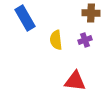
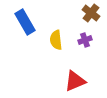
brown cross: rotated 36 degrees clockwise
blue rectangle: moved 4 px down
red triangle: rotated 30 degrees counterclockwise
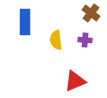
blue rectangle: rotated 30 degrees clockwise
purple cross: rotated 24 degrees clockwise
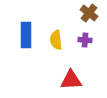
brown cross: moved 2 px left
blue rectangle: moved 1 px right, 13 px down
red triangle: moved 4 px left, 1 px up; rotated 20 degrees clockwise
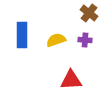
blue rectangle: moved 4 px left
yellow semicircle: rotated 78 degrees clockwise
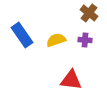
blue rectangle: rotated 35 degrees counterclockwise
red triangle: rotated 10 degrees clockwise
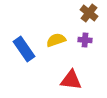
blue rectangle: moved 2 px right, 14 px down
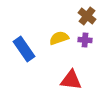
brown cross: moved 2 px left, 3 px down
yellow semicircle: moved 3 px right, 2 px up
